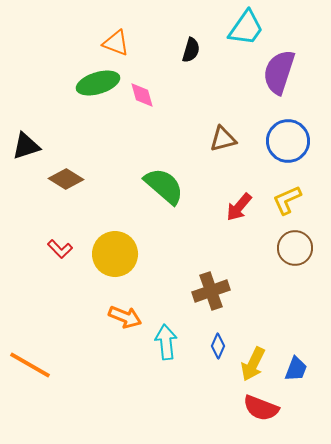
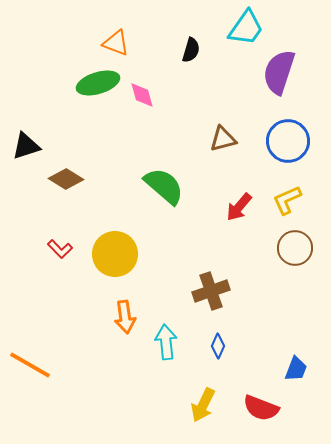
orange arrow: rotated 60 degrees clockwise
yellow arrow: moved 50 px left, 41 px down
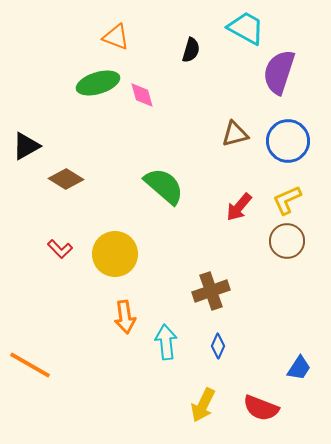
cyan trapezoid: rotated 96 degrees counterclockwise
orange triangle: moved 6 px up
brown triangle: moved 12 px right, 5 px up
black triangle: rotated 12 degrees counterclockwise
brown circle: moved 8 px left, 7 px up
blue trapezoid: moved 3 px right, 1 px up; rotated 12 degrees clockwise
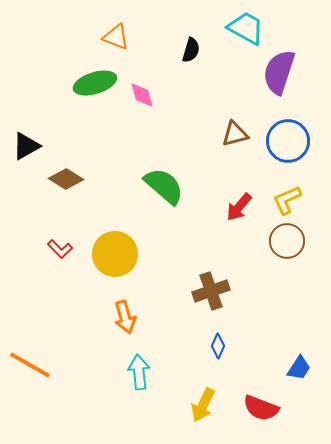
green ellipse: moved 3 px left
orange arrow: rotated 8 degrees counterclockwise
cyan arrow: moved 27 px left, 30 px down
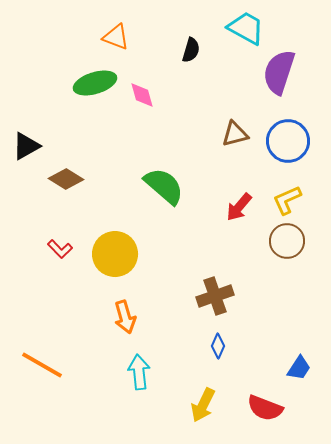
brown cross: moved 4 px right, 5 px down
orange line: moved 12 px right
red semicircle: moved 4 px right
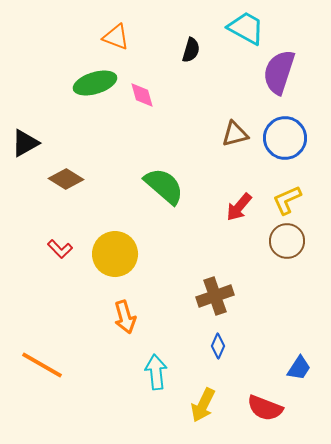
blue circle: moved 3 px left, 3 px up
black triangle: moved 1 px left, 3 px up
cyan arrow: moved 17 px right
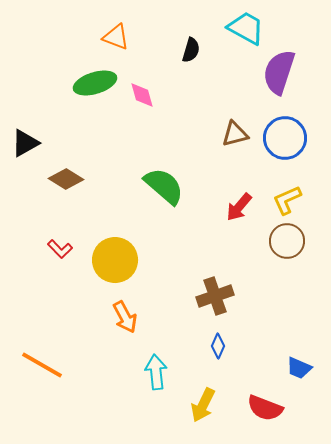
yellow circle: moved 6 px down
orange arrow: rotated 12 degrees counterclockwise
blue trapezoid: rotated 80 degrees clockwise
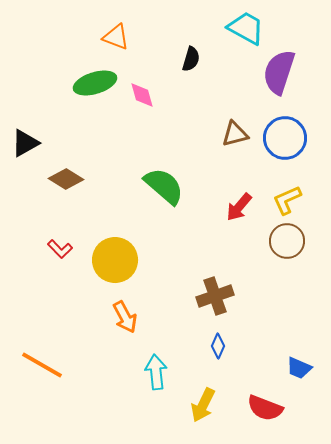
black semicircle: moved 9 px down
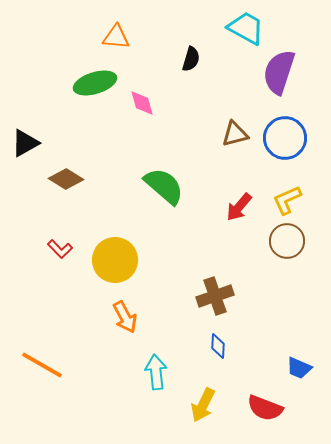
orange triangle: rotated 16 degrees counterclockwise
pink diamond: moved 8 px down
blue diamond: rotated 20 degrees counterclockwise
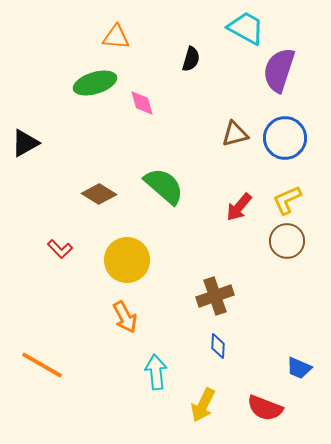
purple semicircle: moved 2 px up
brown diamond: moved 33 px right, 15 px down
yellow circle: moved 12 px right
